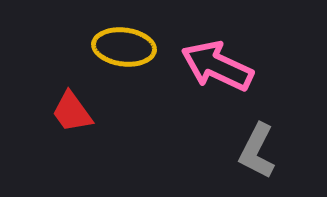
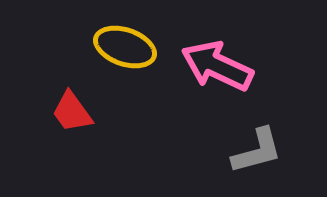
yellow ellipse: moved 1 px right; rotated 12 degrees clockwise
gray L-shape: rotated 132 degrees counterclockwise
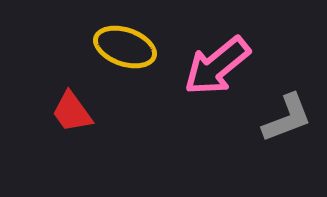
pink arrow: rotated 64 degrees counterclockwise
gray L-shape: moved 30 px right, 33 px up; rotated 6 degrees counterclockwise
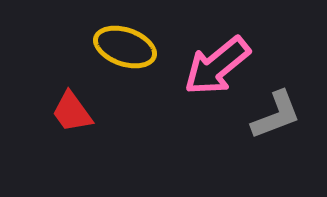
gray L-shape: moved 11 px left, 3 px up
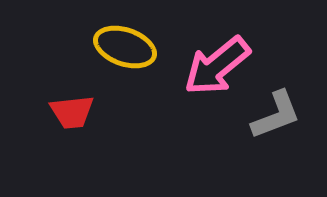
red trapezoid: rotated 60 degrees counterclockwise
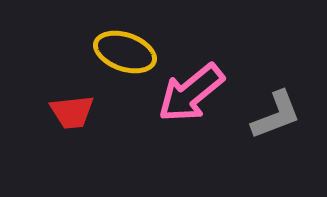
yellow ellipse: moved 5 px down
pink arrow: moved 26 px left, 27 px down
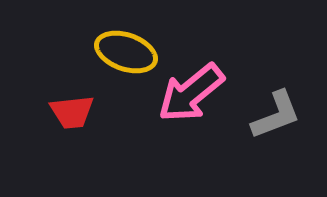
yellow ellipse: moved 1 px right
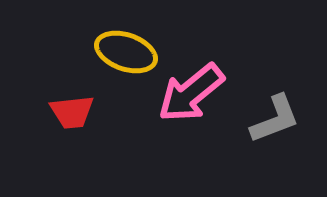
gray L-shape: moved 1 px left, 4 px down
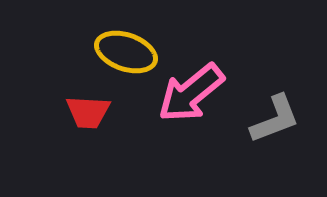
red trapezoid: moved 16 px right; rotated 9 degrees clockwise
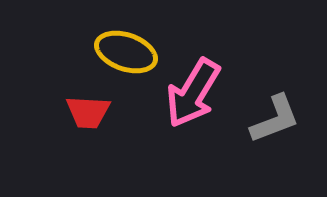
pink arrow: moved 2 px right; rotated 20 degrees counterclockwise
